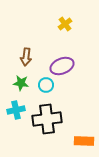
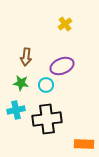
orange rectangle: moved 3 px down
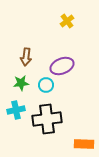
yellow cross: moved 2 px right, 3 px up
green star: rotated 14 degrees counterclockwise
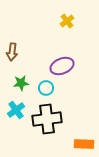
brown arrow: moved 14 px left, 5 px up
cyan circle: moved 3 px down
cyan cross: rotated 24 degrees counterclockwise
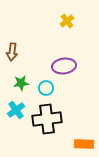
purple ellipse: moved 2 px right; rotated 15 degrees clockwise
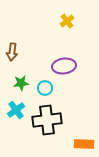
cyan circle: moved 1 px left
black cross: moved 1 px down
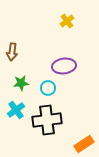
cyan circle: moved 3 px right
orange rectangle: rotated 36 degrees counterclockwise
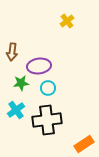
purple ellipse: moved 25 px left
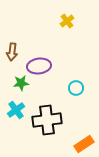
cyan circle: moved 28 px right
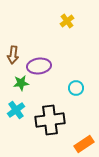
brown arrow: moved 1 px right, 3 px down
black cross: moved 3 px right
